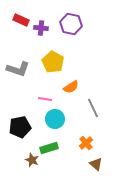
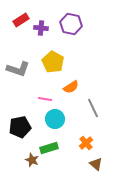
red rectangle: rotated 56 degrees counterclockwise
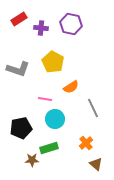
red rectangle: moved 2 px left, 1 px up
black pentagon: moved 1 px right, 1 px down
brown star: rotated 24 degrees counterclockwise
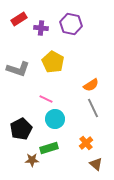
orange semicircle: moved 20 px right, 2 px up
pink line: moved 1 px right; rotated 16 degrees clockwise
black pentagon: moved 1 px down; rotated 15 degrees counterclockwise
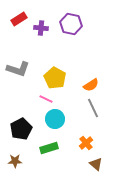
yellow pentagon: moved 2 px right, 16 px down
brown star: moved 17 px left, 1 px down
